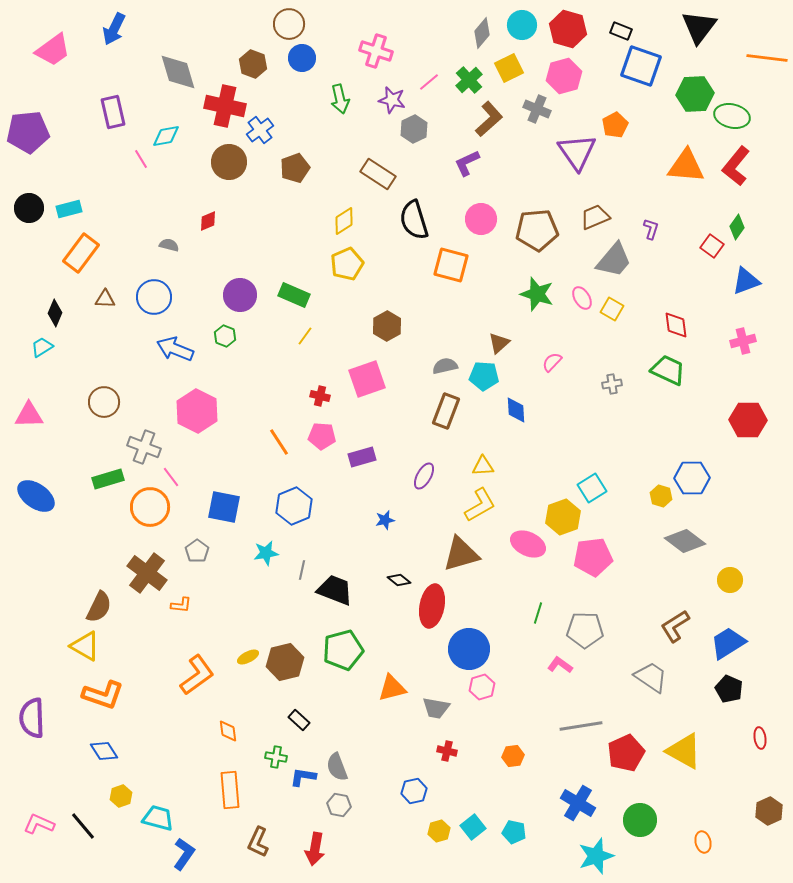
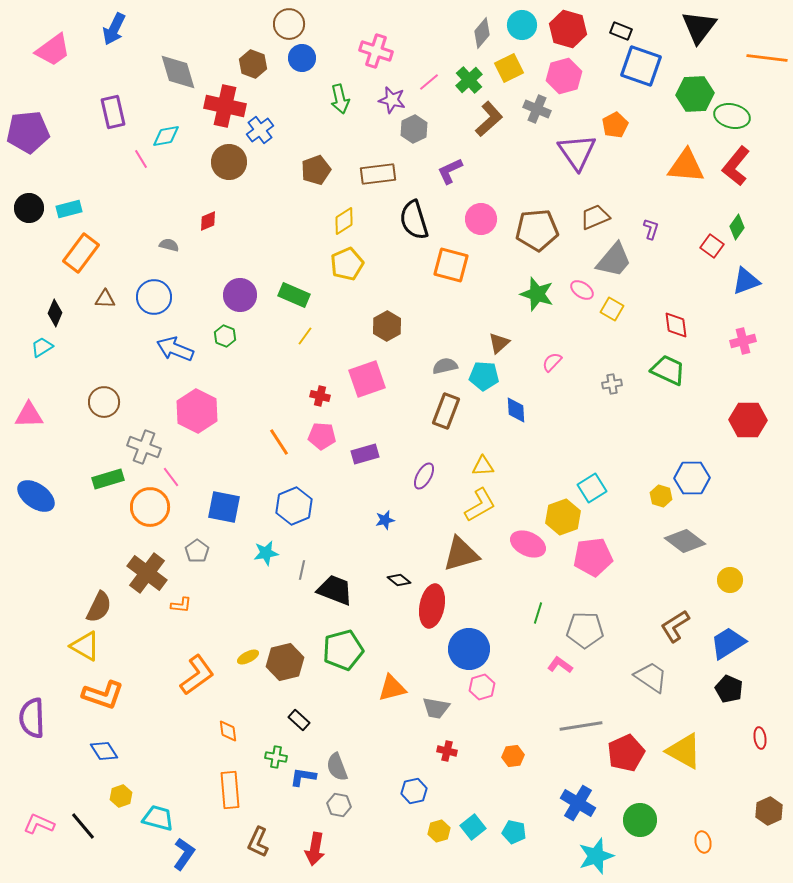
purple L-shape at (467, 163): moved 17 px left, 8 px down
brown pentagon at (295, 168): moved 21 px right, 2 px down
brown rectangle at (378, 174): rotated 40 degrees counterclockwise
pink ellipse at (582, 298): moved 8 px up; rotated 25 degrees counterclockwise
purple rectangle at (362, 457): moved 3 px right, 3 px up
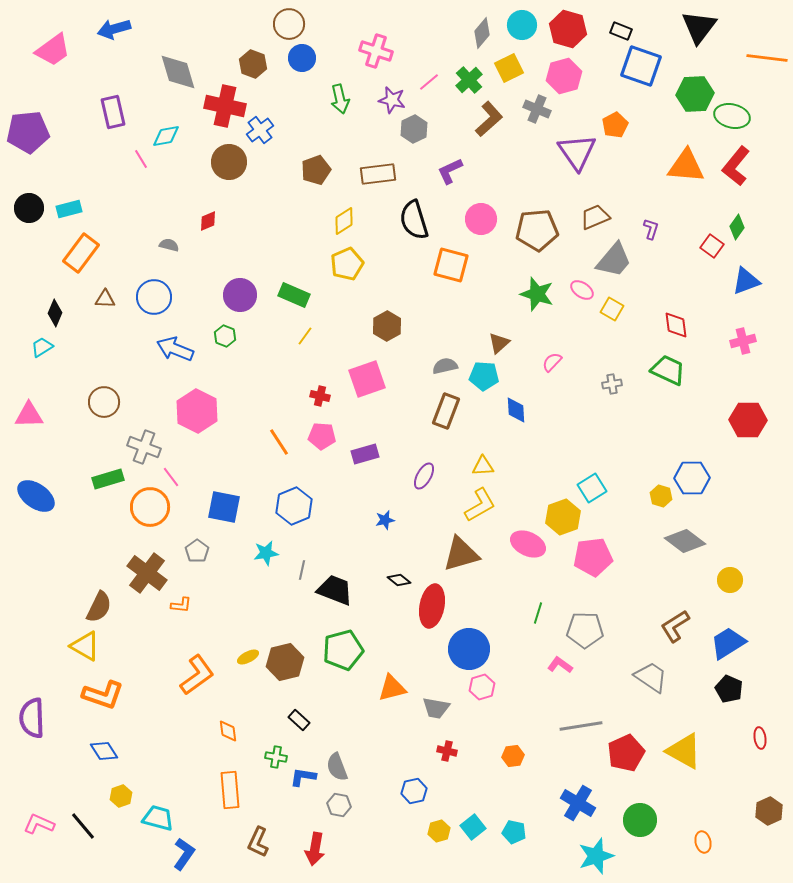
blue arrow at (114, 29): rotated 48 degrees clockwise
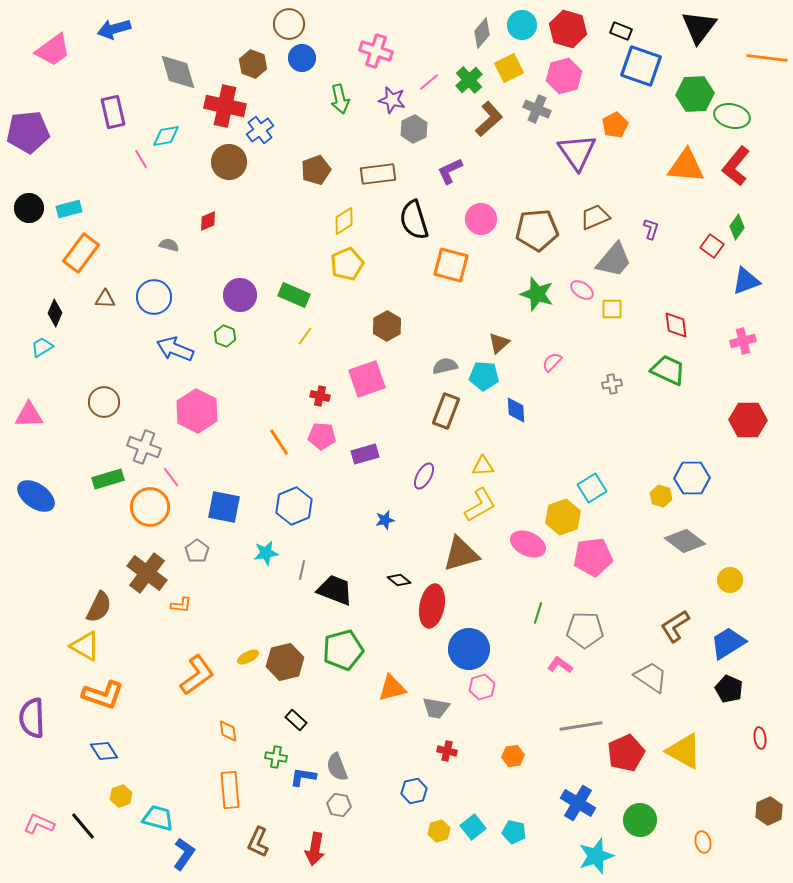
yellow square at (612, 309): rotated 30 degrees counterclockwise
black rectangle at (299, 720): moved 3 px left
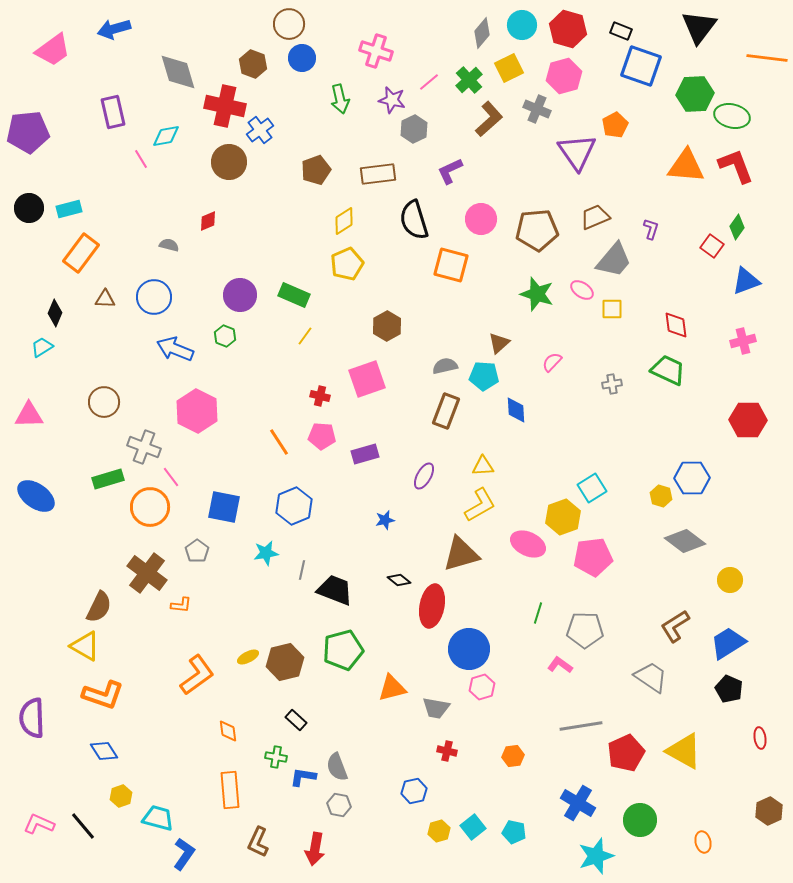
red L-shape at (736, 166): rotated 120 degrees clockwise
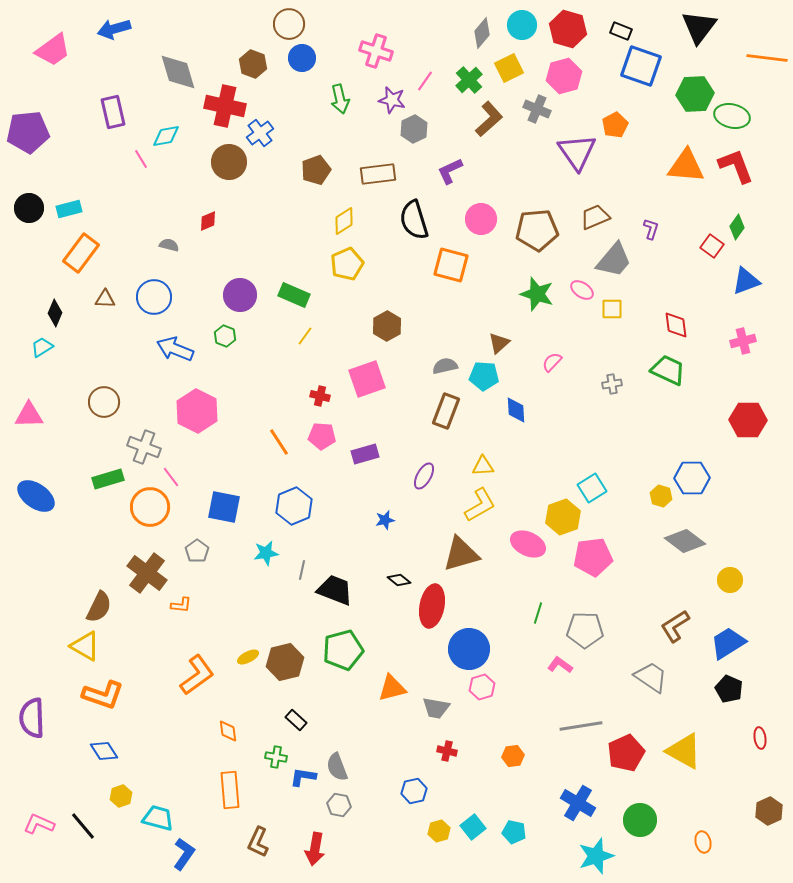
pink line at (429, 82): moved 4 px left, 1 px up; rotated 15 degrees counterclockwise
blue cross at (260, 130): moved 3 px down
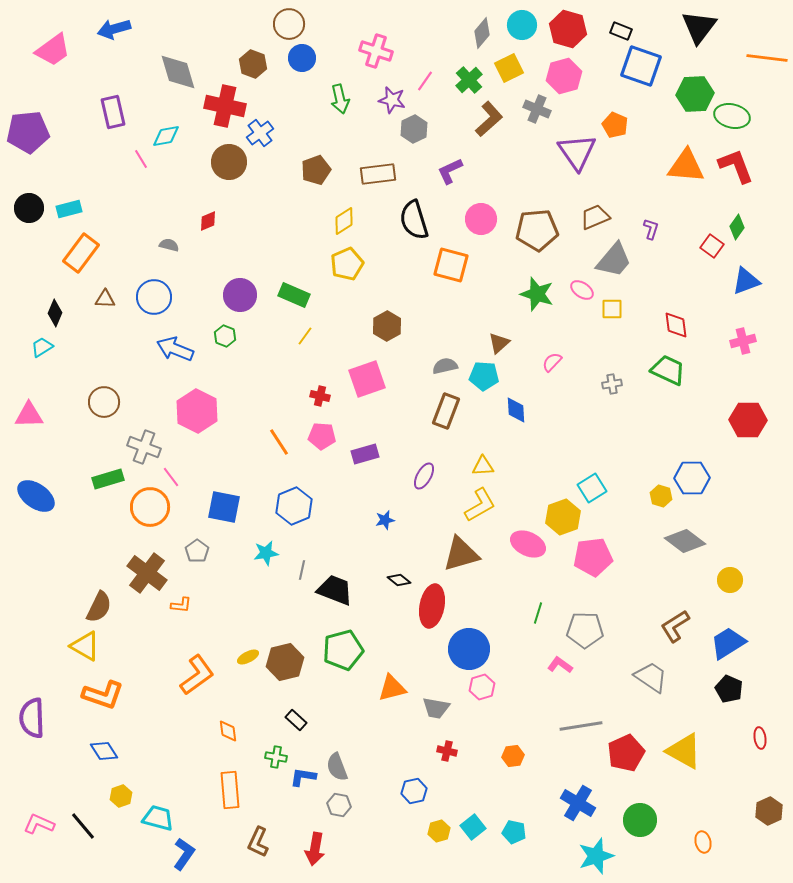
orange pentagon at (615, 125): rotated 20 degrees counterclockwise
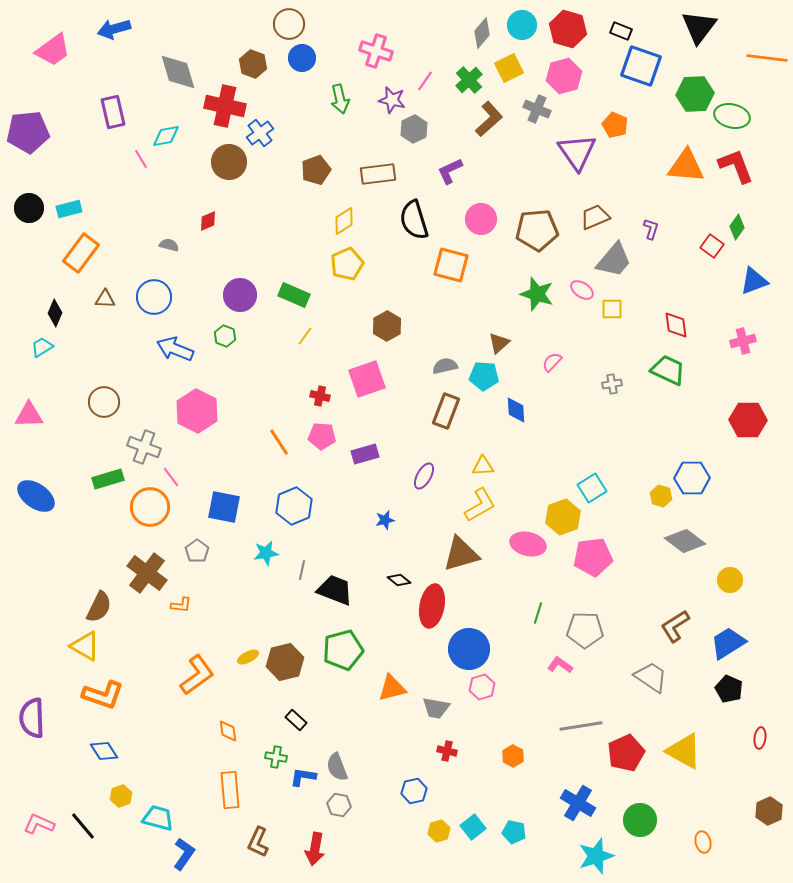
blue triangle at (746, 281): moved 8 px right
pink ellipse at (528, 544): rotated 12 degrees counterclockwise
red ellipse at (760, 738): rotated 15 degrees clockwise
orange hexagon at (513, 756): rotated 25 degrees counterclockwise
